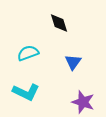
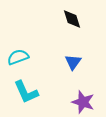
black diamond: moved 13 px right, 4 px up
cyan semicircle: moved 10 px left, 4 px down
cyan L-shape: rotated 40 degrees clockwise
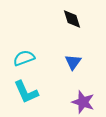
cyan semicircle: moved 6 px right, 1 px down
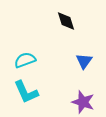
black diamond: moved 6 px left, 2 px down
cyan semicircle: moved 1 px right, 2 px down
blue triangle: moved 11 px right, 1 px up
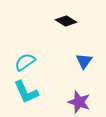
black diamond: rotated 40 degrees counterclockwise
cyan semicircle: moved 2 px down; rotated 15 degrees counterclockwise
purple star: moved 4 px left
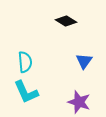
cyan semicircle: rotated 120 degrees clockwise
